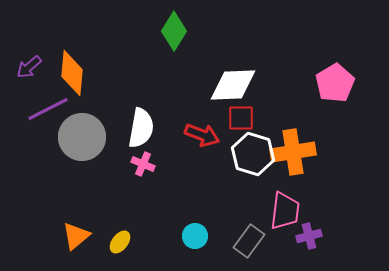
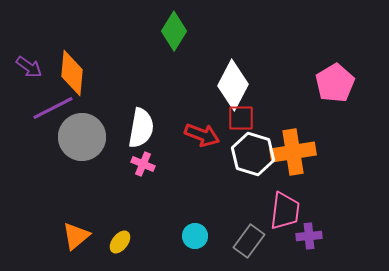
purple arrow: rotated 104 degrees counterclockwise
white diamond: rotated 60 degrees counterclockwise
purple line: moved 5 px right, 1 px up
purple cross: rotated 10 degrees clockwise
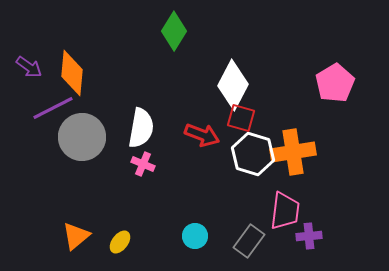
red square: rotated 16 degrees clockwise
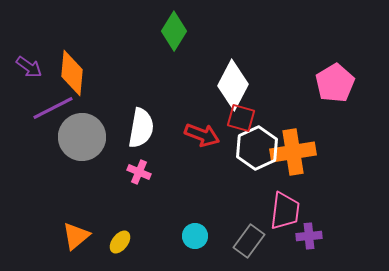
white hexagon: moved 4 px right, 6 px up; rotated 18 degrees clockwise
pink cross: moved 4 px left, 8 px down
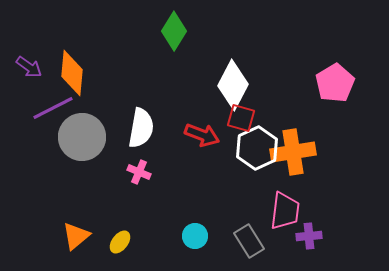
gray rectangle: rotated 68 degrees counterclockwise
